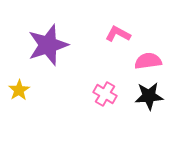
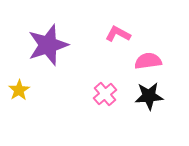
pink cross: rotated 20 degrees clockwise
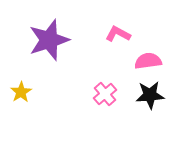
purple star: moved 1 px right, 5 px up
yellow star: moved 2 px right, 2 px down
black star: moved 1 px right, 1 px up
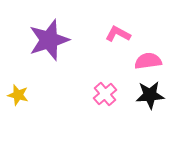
yellow star: moved 3 px left, 3 px down; rotated 25 degrees counterclockwise
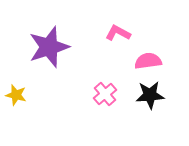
pink L-shape: moved 1 px up
purple star: moved 7 px down
yellow star: moved 2 px left
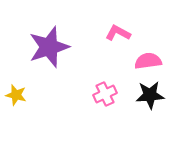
pink cross: rotated 15 degrees clockwise
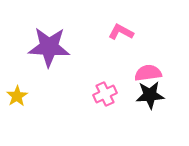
pink L-shape: moved 3 px right, 1 px up
purple star: rotated 21 degrees clockwise
pink semicircle: moved 12 px down
yellow star: moved 1 px right, 1 px down; rotated 25 degrees clockwise
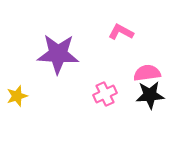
purple star: moved 9 px right, 7 px down
pink semicircle: moved 1 px left
yellow star: rotated 15 degrees clockwise
